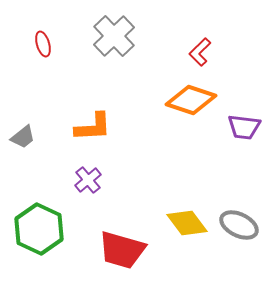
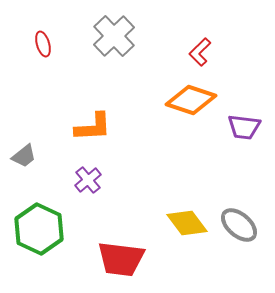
gray trapezoid: moved 1 px right, 19 px down
gray ellipse: rotated 15 degrees clockwise
red trapezoid: moved 1 px left, 9 px down; rotated 9 degrees counterclockwise
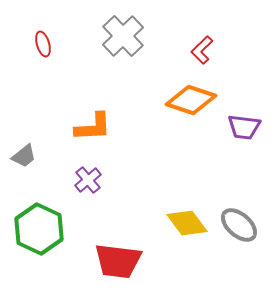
gray cross: moved 9 px right
red L-shape: moved 2 px right, 2 px up
red trapezoid: moved 3 px left, 2 px down
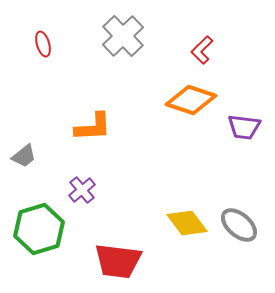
purple cross: moved 6 px left, 10 px down
green hexagon: rotated 18 degrees clockwise
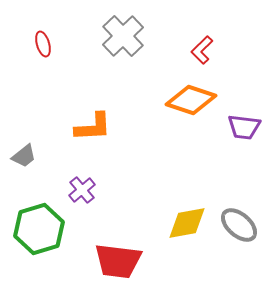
yellow diamond: rotated 63 degrees counterclockwise
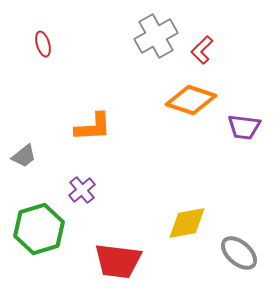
gray cross: moved 33 px right; rotated 15 degrees clockwise
gray ellipse: moved 28 px down
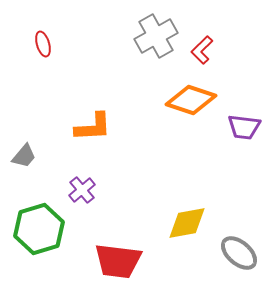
gray trapezoid: rotated 12 degrees counterclockwise
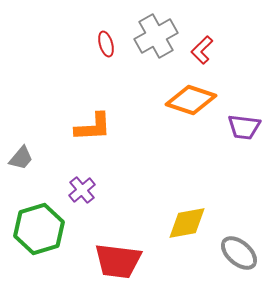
red ellipse: moved 63 px right
gray trapezoid: moved 3 px left, 2 px down
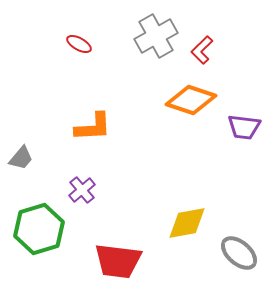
red ellipse: moved 27 px left; rotated 45 degrees counterclockwise
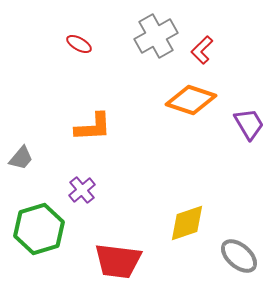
purple trapezoid: moved 5 px right, 3 px up; rotated 128 degrees counterclockwise
yellow diamond: rotated 9 degrees counterclockwise
gray ellipse: moved 3 px down
